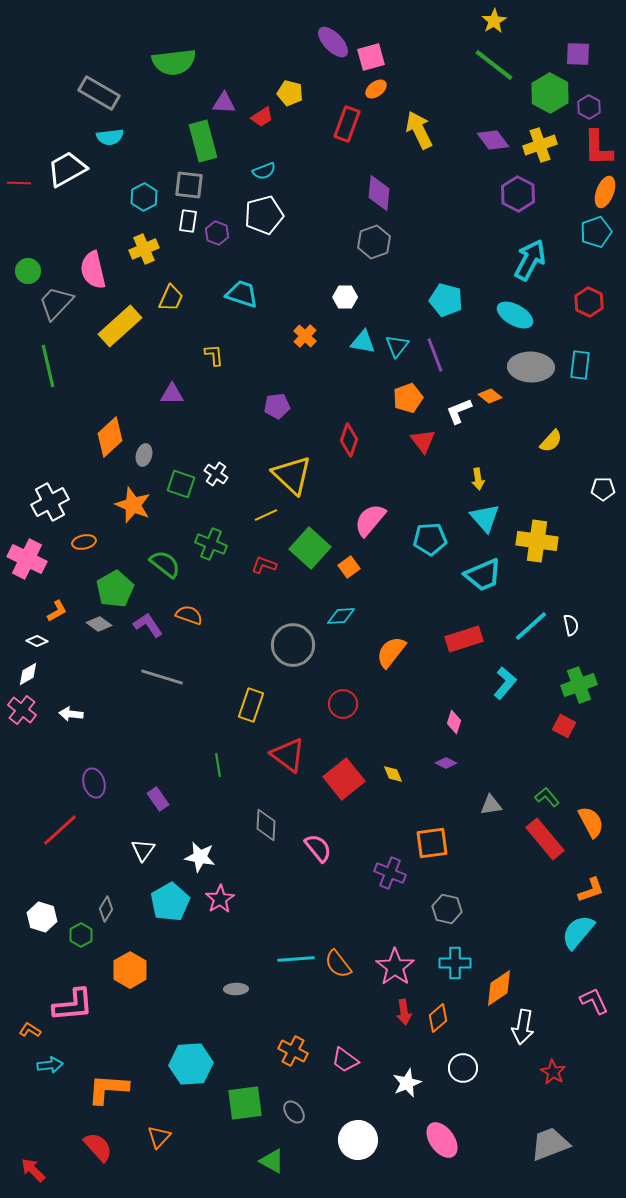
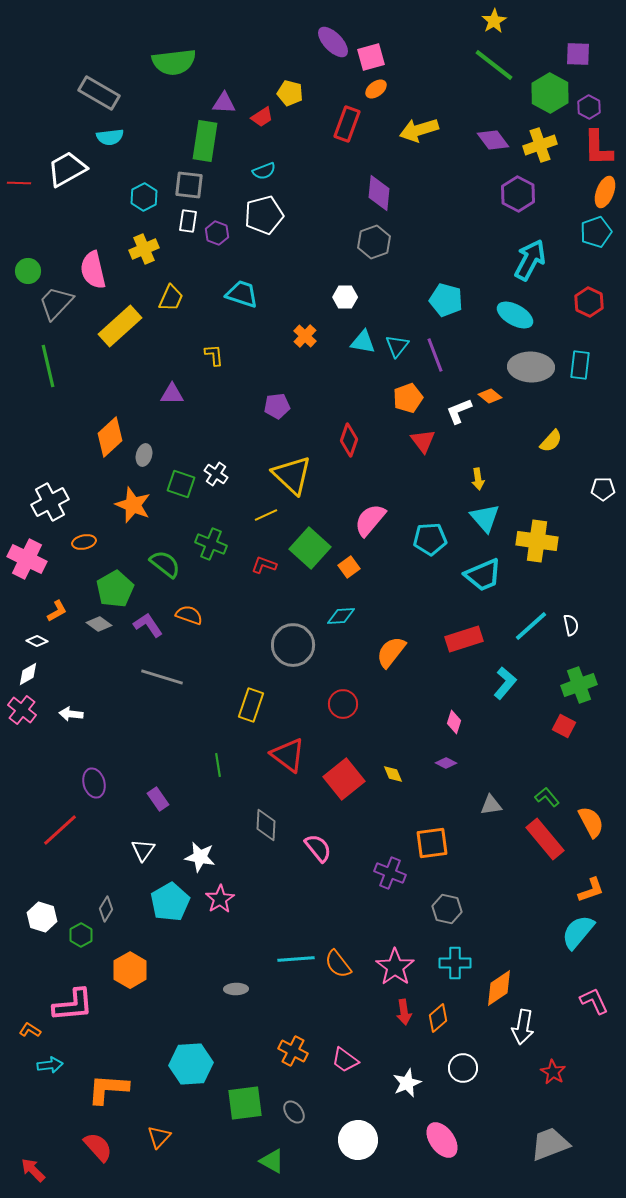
yellow arrow at (419, 130): rotated 81 degrees counterclockwise
green rectangle at (203, 141): moved 2 px right; rotated 24 degrees clockwise
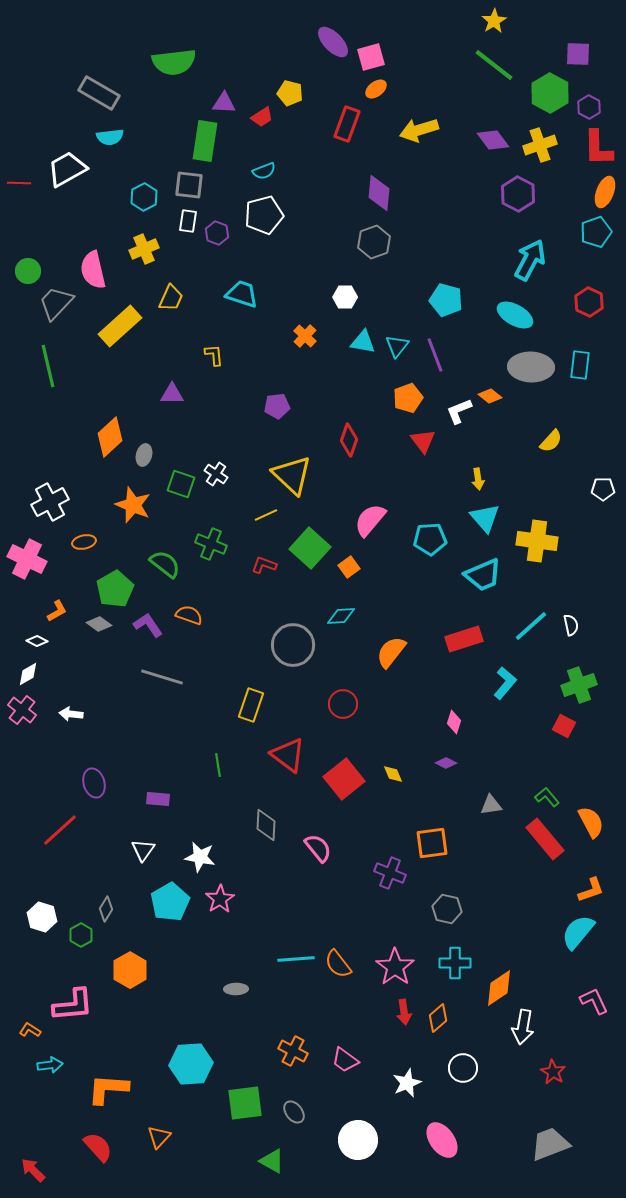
purple rectangle at (158, 799): rotated 50 degrees counterclockwise
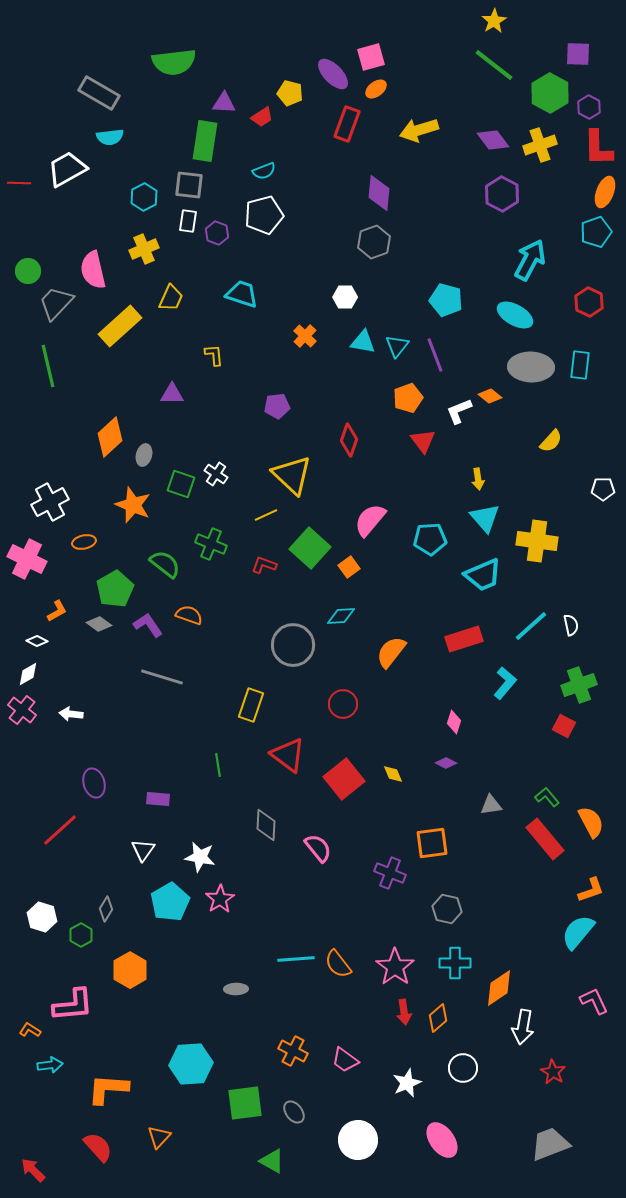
purple ellipse at (333, 42): moved 32 px down
purple hexagon at (518, 194): moved 16 px left
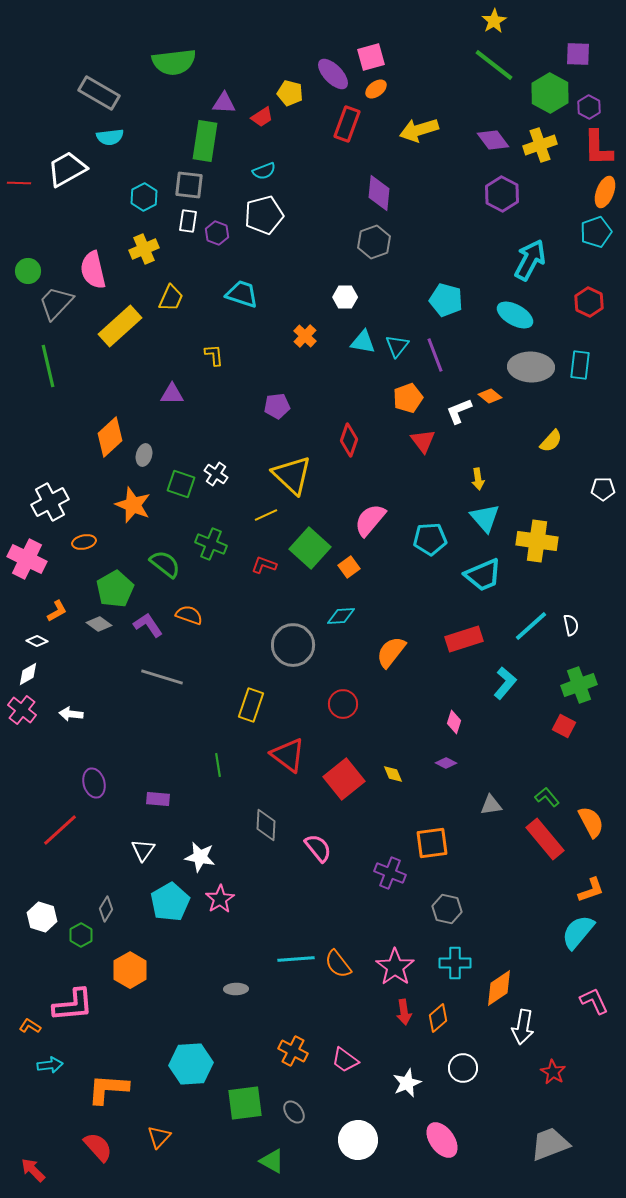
orange L-shape at (30, 1030): moved 4 px up
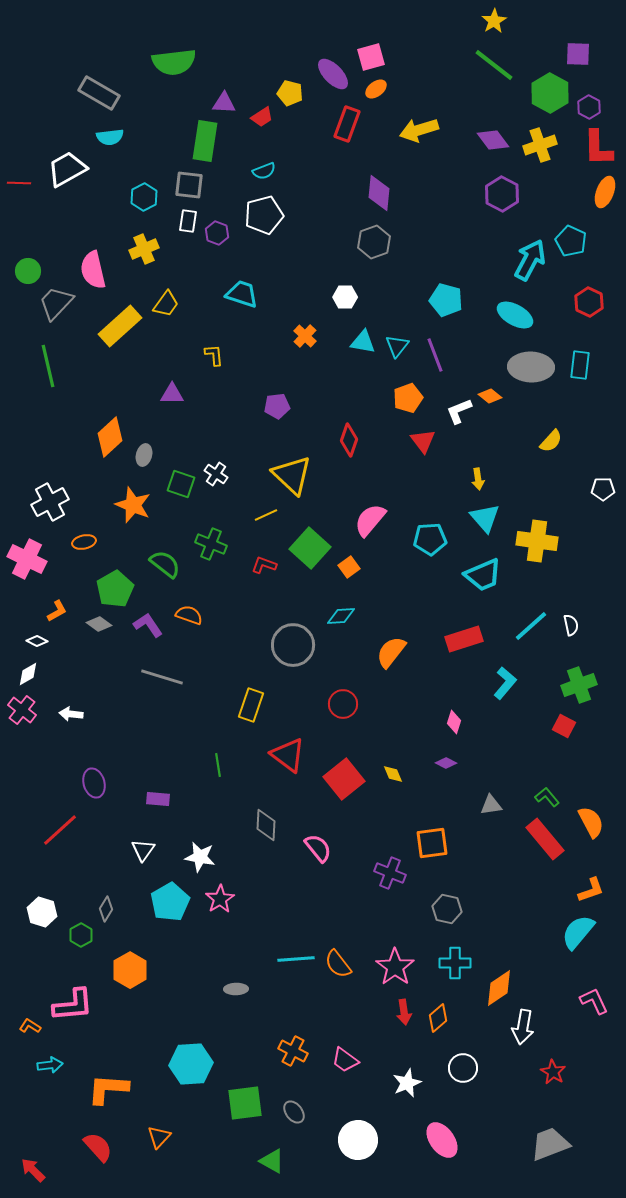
cyan pentagon at (596, 232): moved 25 px left, 9 px down; rotated 28 degrees counterclockwise
yellow trapezoid at (171, 298): moved 5 px left, 6 px down; rotated 12 degrees clockwise
white hexagon at (42, 917): moved 5 px up
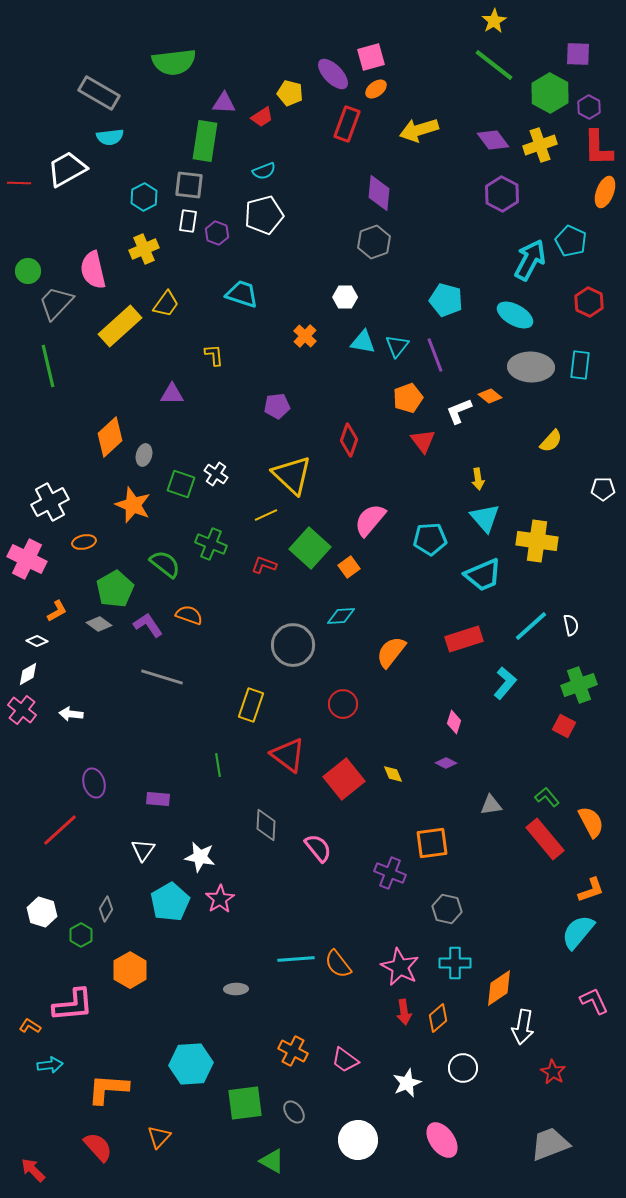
pink star at (395, 967): moved 5 px right; rotated 9 degrees counterclockwise
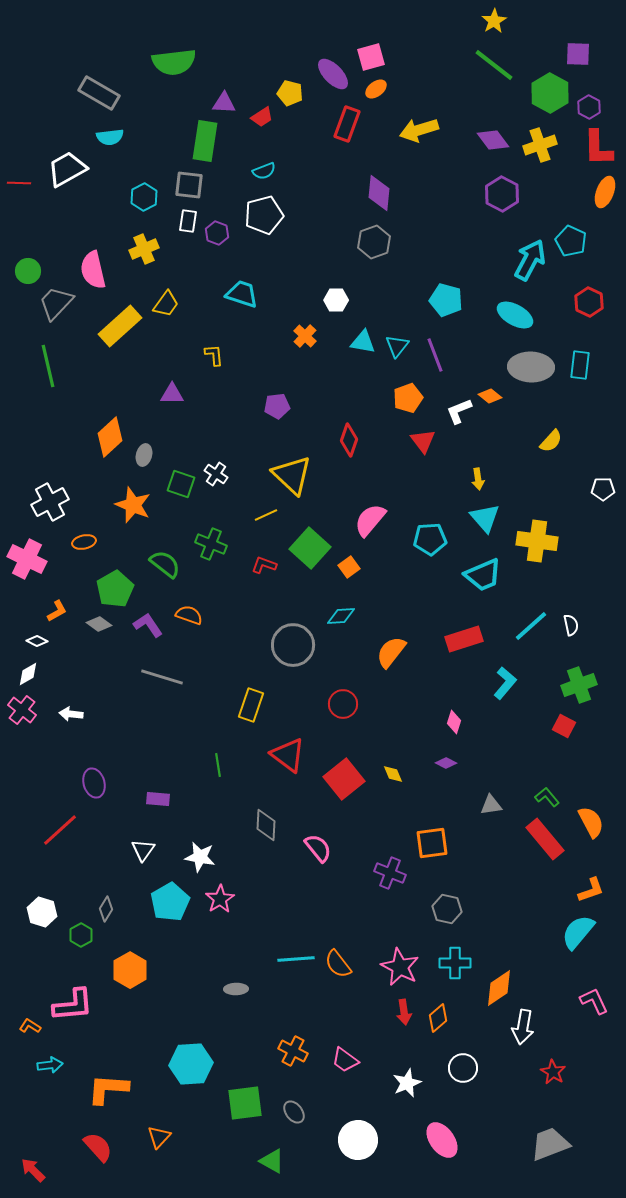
white hexagon at (345, 297): moved 9 px left, 3 px down
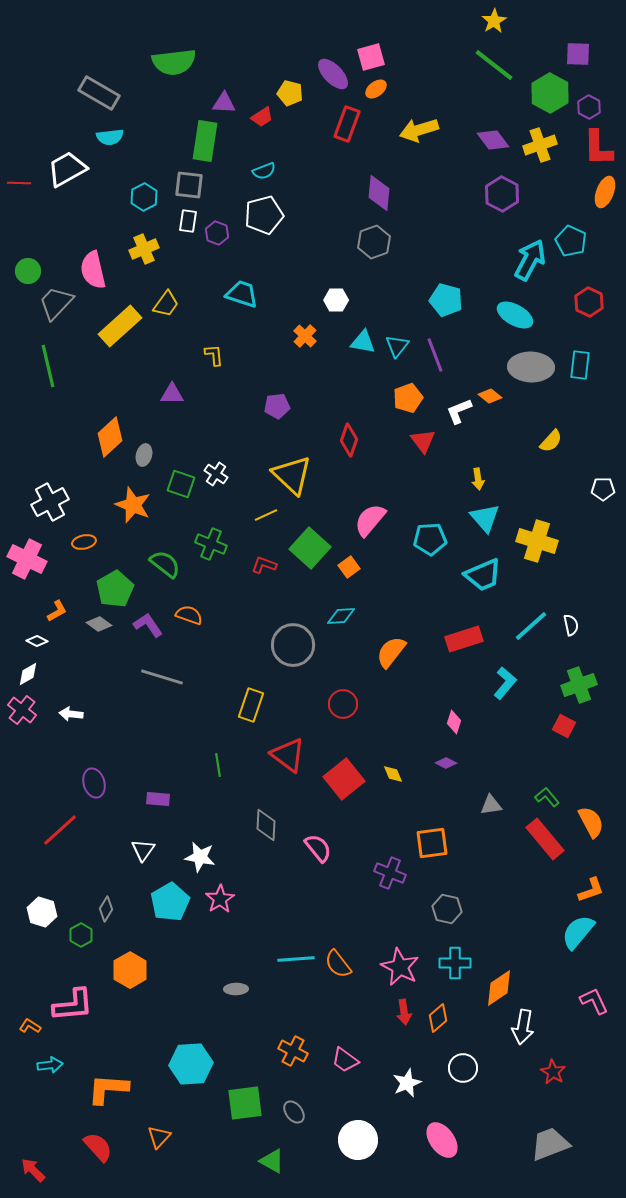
yellow cross at (537, 541): rotated 9 degrees clockwise
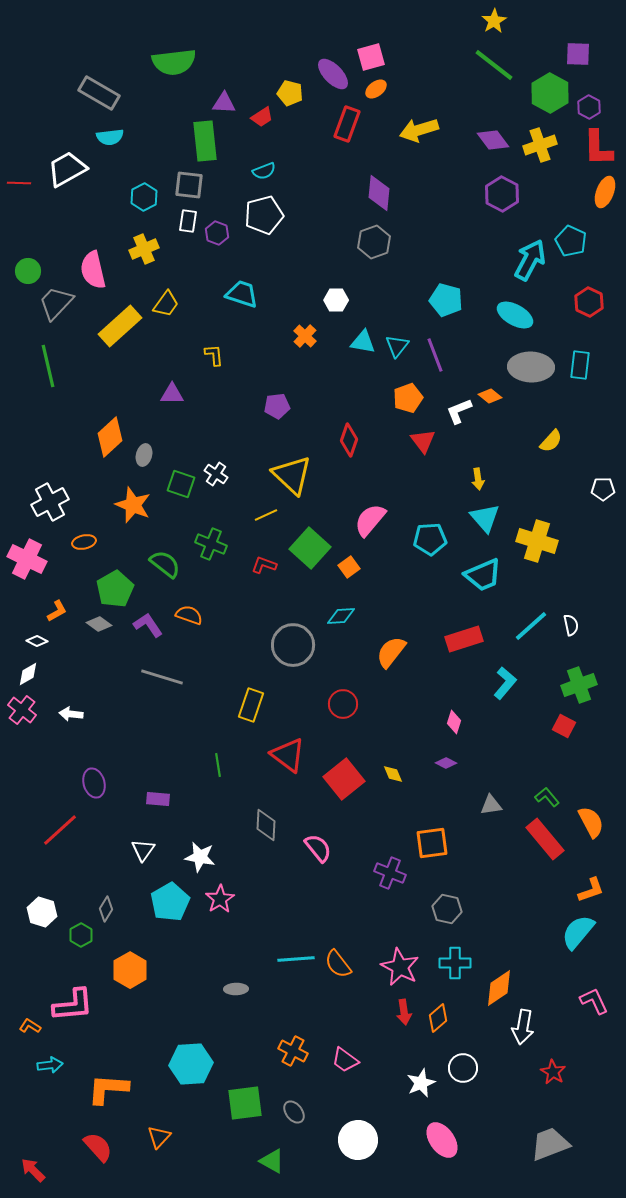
green rectangle at (205, 141): rotated 15 degrees counterclockwise
white star at (407, 1083): moved 14 px right
